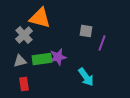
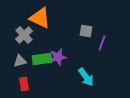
orange triangle: rotated 10 degrees clockwise
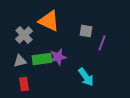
orange triangle: moved 9 px right, 3 px down
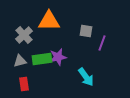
orange triangle: rotated 25 degrees counterclockwise
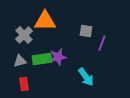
orange triangle: moved 4 px left
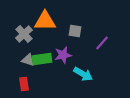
gray square: moved 11 px left
gray cross: moved 1 px up
purple line: rotated 21 degrees clockwise
purple star: moved 5 px right, 2 px up
gray triangle: moved 8 px right, 1 px up; rotated 32 degrees clockwise
cyan arrow: moved 3 px left, 3 px up; rotated 24 degrees counterclockwise
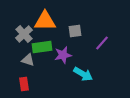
gray square: rotated 16 degrees counterclockwise
green rectangle: moved 12 px up
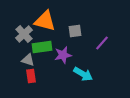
orange triangle: rotated 15 degrees clockwise
red rectangle: moved 7 px right, 8 px up
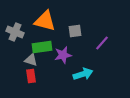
gray cross: moved 9 px left, 2 px up; rotated 24 degrees counterclockwise
gray triangle: moved 3 px right
cyan arrow: rotated 48 degrees counterclockwise
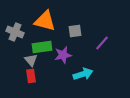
gray triangle: rotated 32 degrees clockwise
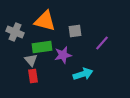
red rectangle: moved 2 px right
